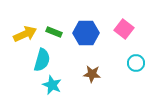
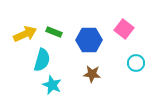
blue hexagon: moved 3 px right, 7 px down
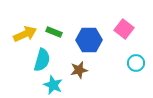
brown star: moved 13 px left, 4 px up; rotated 18 degrees counterclockwise
cyan star: moved 1 px right
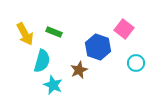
yellow arrow: rotated 85 degrees clockwise
blue hexagon: moved 9 px right, 7 px down; rotated 20 degrees clockwise
cyan semicircle: moved 1 px down
brown star: rotated 12 degrees counterclockwise
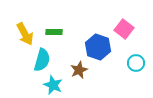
green rectangle: rotated 21 degrees counterclockwise
cyan semicircle: moved 1 px up
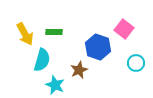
cyan star: moved 2 px right
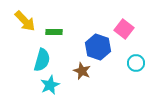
yellow arrow: moved 13 px up; rotated 15 degrees counterclockwise
brown star: moved 3 px right, 1 px down; rotated 24 degrees counterclockwise
cyan star: moved 5 px left; rotated 24 degrees clockwise
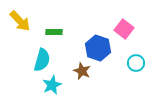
yellow arrow: moved 5 px left
blue hexagon: moved 1 px down
cyan star: moved 2 px right
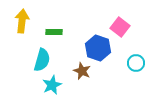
yellow arrow: moved 2 px right; rotated 130 degrees counterclockwise
pink square: moved 4 px left, 2 px up
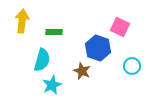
pink square: rotated 12 degrees counterclockwise
cyan circle: moved 4 px left, 3 px down
